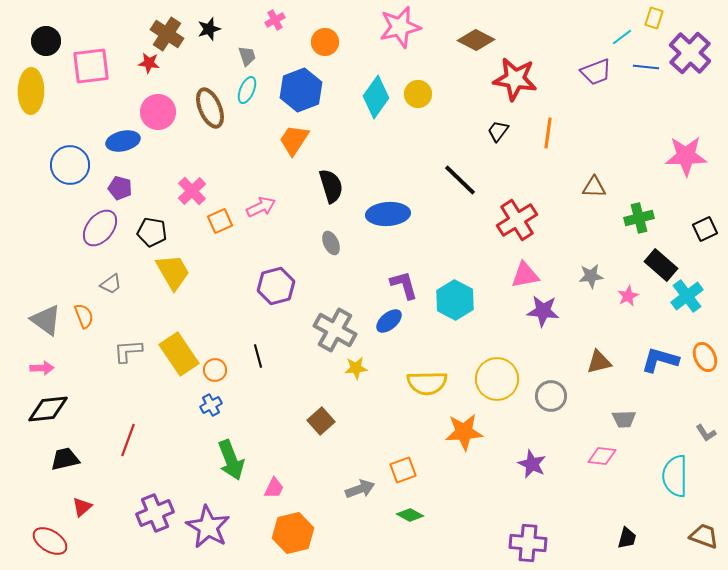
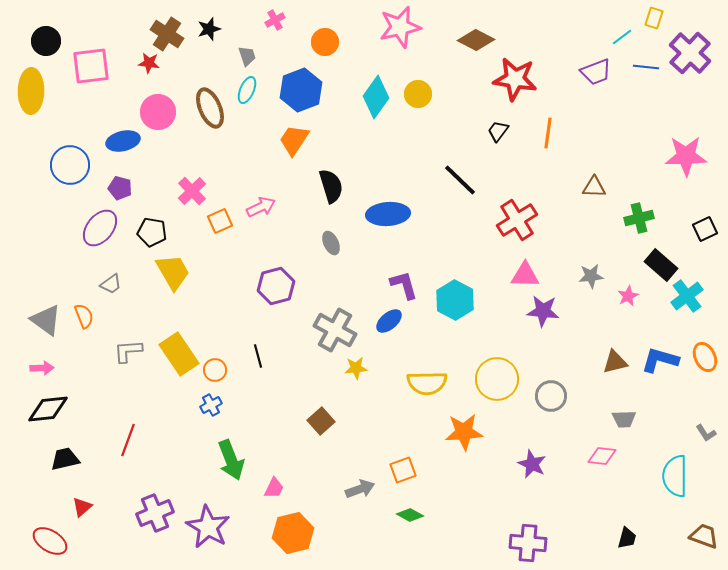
pink triangle at (525, 275): rotated 12 degrees clockwise
brown triangle at (599, 362): moved 16 px right
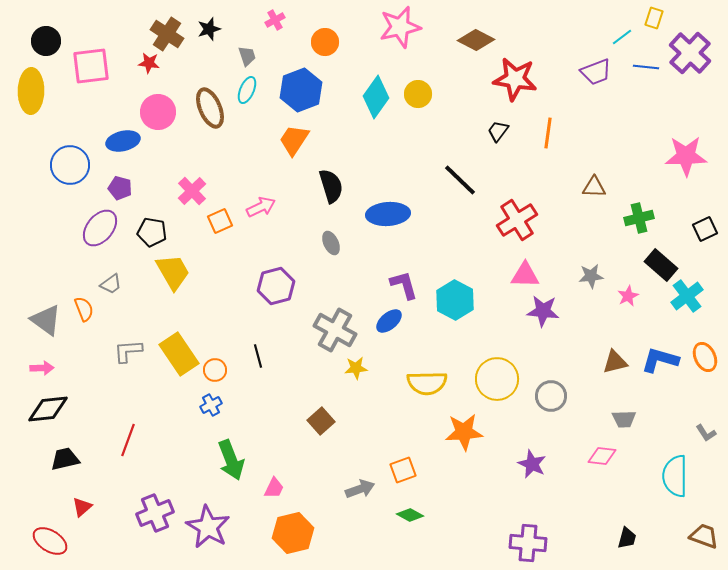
orange semicircle at (84, 316): moved 7 px up
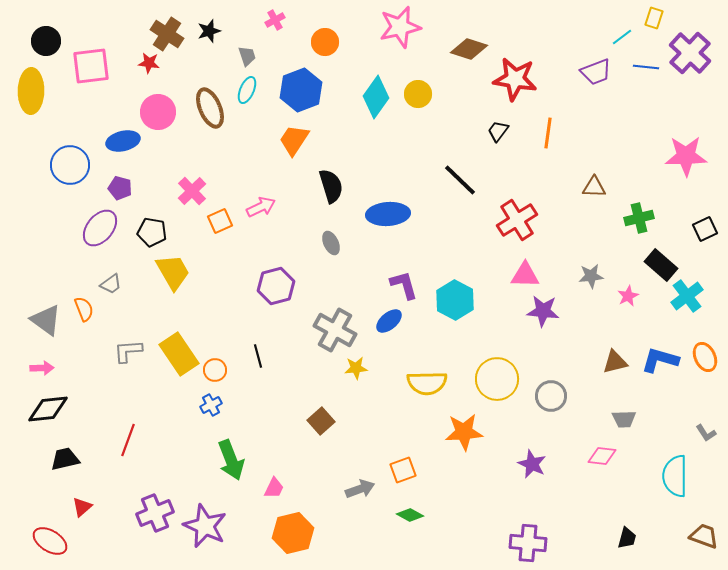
black star at (209, 29): moved 2 px down
brown diamond at (476, 40): moved 7 px left, 9 px down; rotated 9 degrees counterclockwise
purple star at (208, 527): moved 3 px left, 1 px up; rotated 6 degrees counterclockwise
